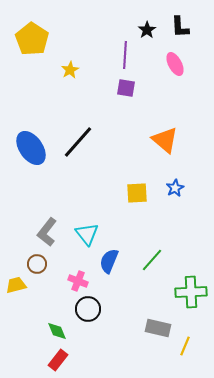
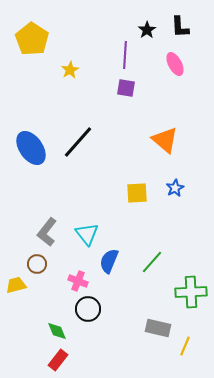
green line: moved 2 px down
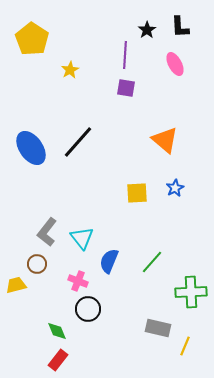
cyan triangle: moved 5 px left, 4 px down
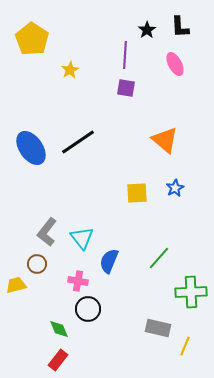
black line: rotated 15 degrees clockwise
green line: moved 7 px right, 4 px up
pink cross: rotated 12 degrees counterclockwise
green diamond: moved 2 px right, 2 px up
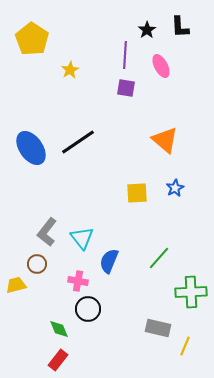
pink ellipse: moved 14 px left, 2 px down
